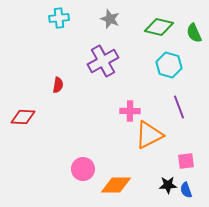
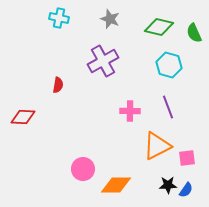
cyan cross: rotated 18 degrees clockwise
purple line: moved 11 px left
orange triangle: moved 8 px right, 11 px down
pink square: moved 1 px right, 3 px up
blue semicircle: rotated 126 degrees counterclockwise
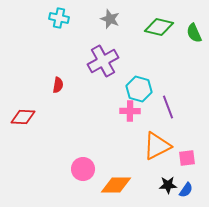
cyan hexagon: moved 30 px left, 24 px down
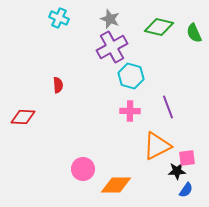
cyan cross: rotated 12 degrees clockwise
purple cross: moved 9 px right, 14 px up
red semicircle: rotated 14 degrees counterclockwise
cyan hexagon: moved 8 px left, 13 px up
black star: moved 9 px right, 14 px up
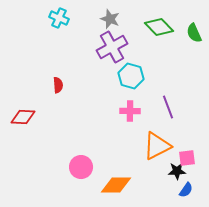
green diamond: rotated 32 degrees clockwise
pink circle: moved 2 px left, 2 px up
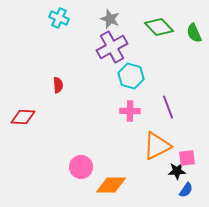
orange diamond: moved 5 px left
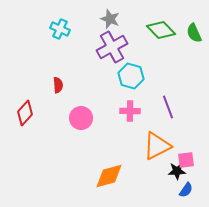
cyan cross: moved 1 px right, 11 px down
green diamond: moved 2 px right, 3 px down
red diamond: moved 2 px right, 4 px up; rotated 50 degrees counterclockwise
pink square: moved 1 px left, 2 px down
pink circle: moved 49 px up
orange diamond: moved 2 px left, 9 px up; rotated 16 degrees counterclockwise
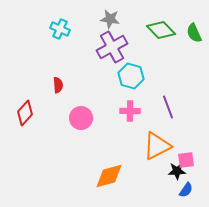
gray star: rotated 12 degrees counterclockwise
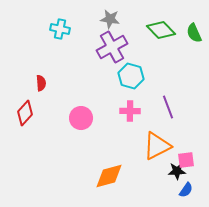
cyan cross: rotated 12 degrees counterclockwise
red semicircle: moved 17 px left, 2 px up
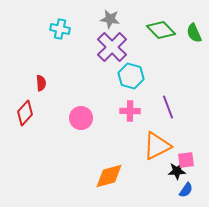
purple cross: rotated 16 degrees counterclockwise
